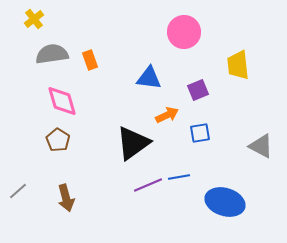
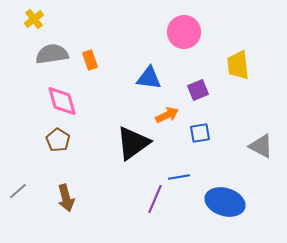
purple line: moved 7 px right, 14 px down; rotated 44 degrees counterclockwise
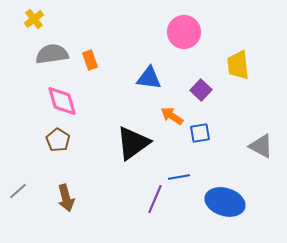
purple square: moved 3 px right; rotated 25 degrees counterclockwise
orange arrow: moved 5 px right, 1 px down; rotated 120 degrees counterclockwise
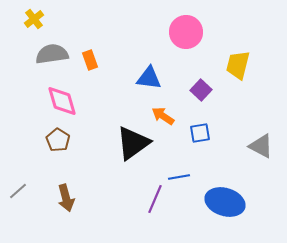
pink circle: moved 2 px right
yellow trapezoid: rotated 20 degrees clockwise
orange arrow: moved 9 px left
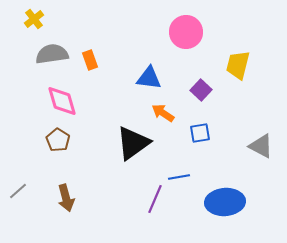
orange arrow: moved 3 px up
blue ellipse: rotated 21 degrees counterclockwise
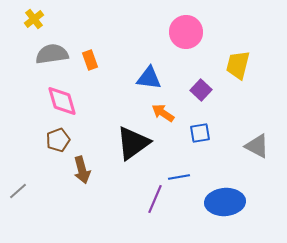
brown pentagon: rotated 20 degrees clockwise
gray triangle: moved 4 px left
brown arrow: moved 16 px right, 28 px up
